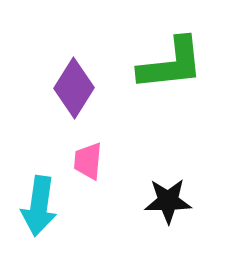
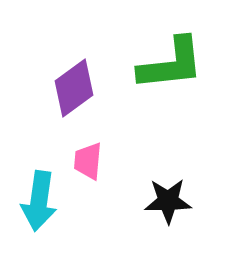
purple diamond: rotated 22 degrees clockwise
cyan arrow: moved 5 px up
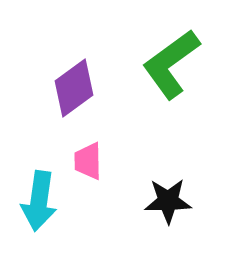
green L-shape: rotated 150 degrees clockwise
pink trapezoid: rotated 6 degrees counterclockwise
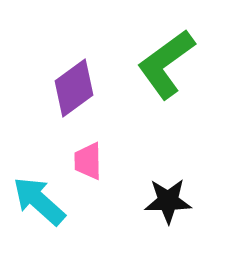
green L-shape: moved 5 px left
cyan arrow: rotated 124 degrees clockwise
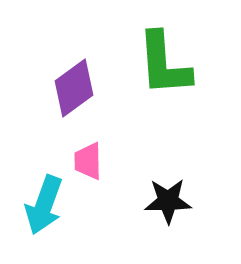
green L-shape: moved 2 px left; rotated 58 degrees counterclockwise
cyan arrow: moved 5 px right, 4 px down; rotated 112 degrees counterclockwise
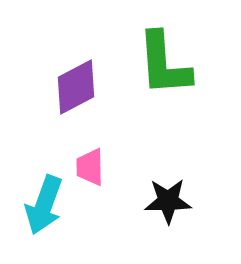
purple diamond: moved 2 px right, 1 px up; rotated 8 degrees clockwise
pink trapezoid: moved 2 px right, 6 px down
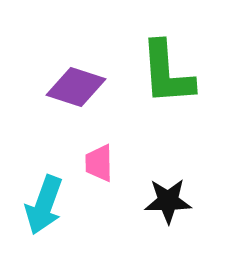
green L-shape: moved 3 px right, 9 px down
purple diamond: rotated 46 degrees clockwise
pink trapezoid: moved 9 px right, 4 px up
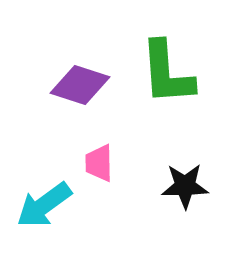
purple diamond: moved 4 px right, 2 px up
black star: moved 17 px right, 15 px up
cyan arrow: rotated 34 degrees clockwise
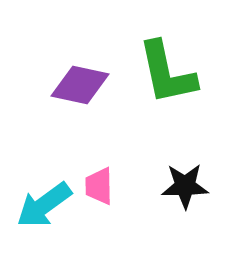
green L-shape: rotated 8 degrees counterclockwise
purple diamond: rotated 6 degrees counterclockwise
pink trapezoid: moved 23 px down
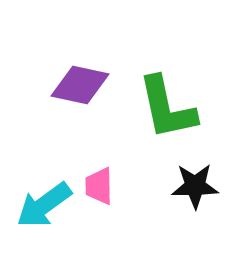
green L-shape: moved 35 px down
black star: moved 10 px right
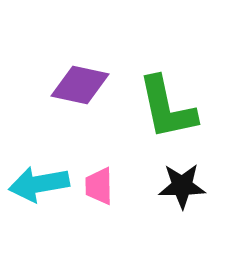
black star: moved 13 px left
cyan arrow: moved 5 px left, 21 px up; rotated 26 degrees clockwise
